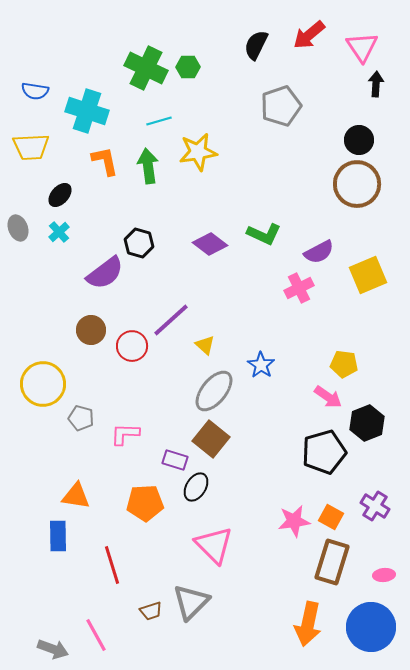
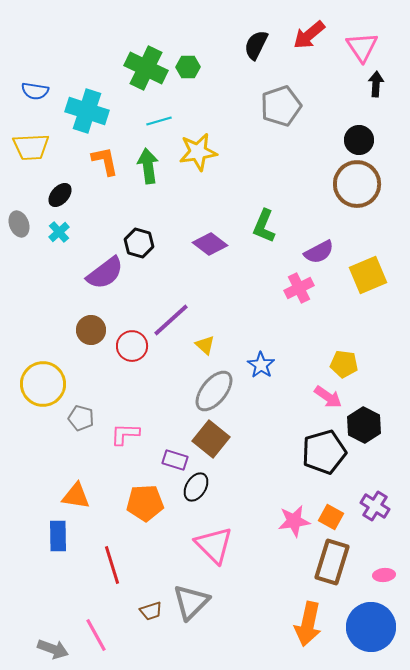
gray ellipse at (18, 228): moved 1 px right, 4 px up
green L-shape at (264, 234): moved 8 px up; rotated 88 degrees clockwise
black hexagon at (367, 423): moved 3 px left, 2 px down; rotated 12 degrees counterclockwise
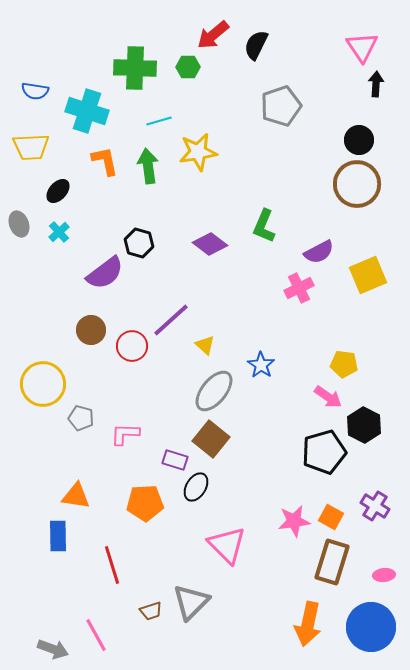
red arrow at (309, 35): moved 96 px left
green cross at (146, 68): moved 11 px left; rotated 24 degrees counterclockwise
black ellipse at (60, 195): moved 2 px left, 4 px up
pink triangle at (214, 545): moved 13 px right
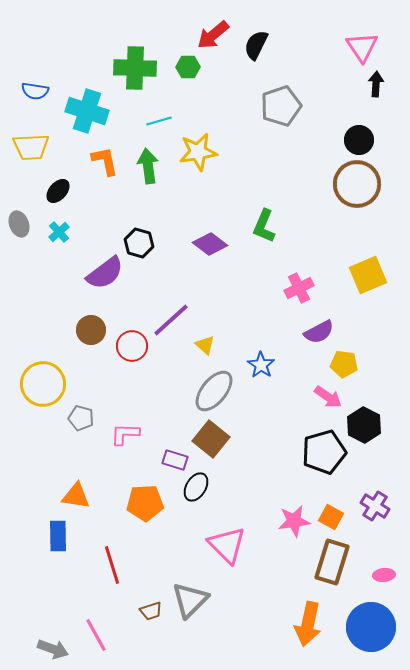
purple semicircle at (319, 252): moved 80 px down
gray triangle at (191, 602): moved 1 px left, 2 px up
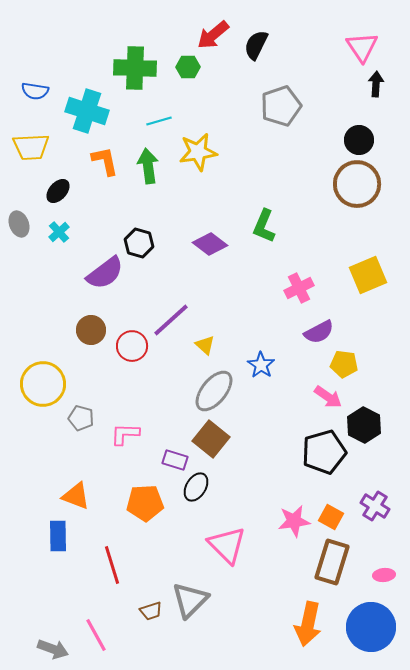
orange triangle at (76, 496): rotated 12 degrees clockwise
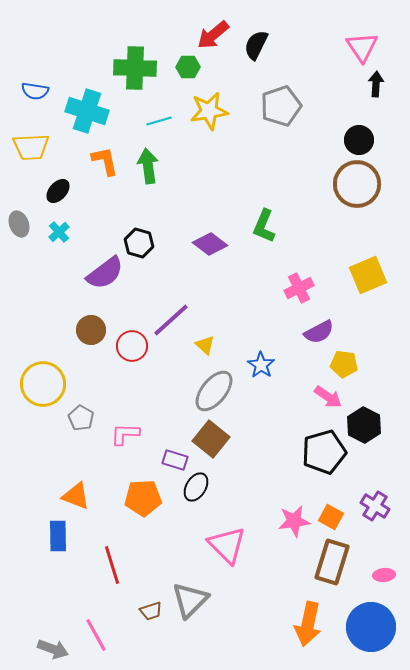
yellow star at (198, 152): moved 11 px right, 41 px up
gray pentagon at (81, 418): rotated 15 degrees clockwise
orange pentagon at (145, 503): moved 2 px left, 5 px up
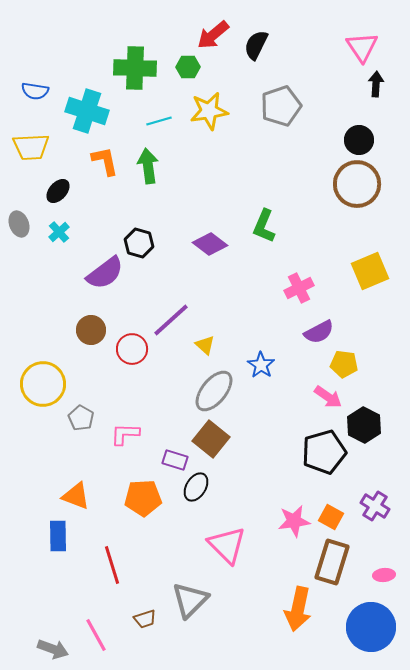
yellow square at (368, 275): moved 2 px right, 4 px up
red circle at (132, 346): moved 3 px down
brown trapezoid at (151, 611): moved 6 px left, 8 px down
orange arrow at (308, 624): moved 10 px left, 15 px up
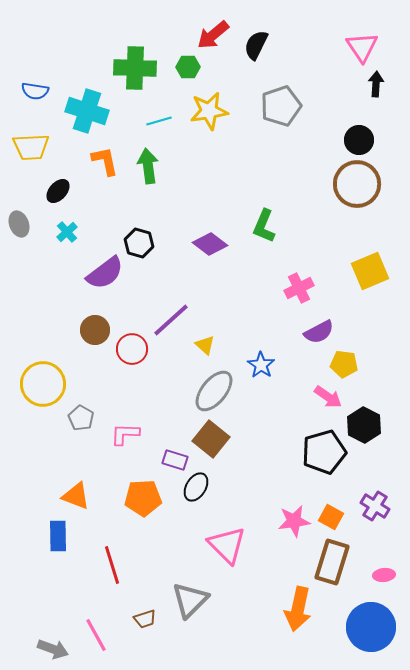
cyan cross at (59, 232): moved 8 px right
brown circle at (91, 330): moved 4 px right
